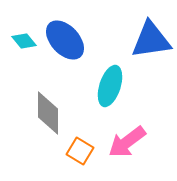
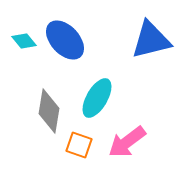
blue triangle: rotated 6 degrees counterclockwise
cyan ellipse: moved 13 px left, 12 px down; rotated 12 degrees clockwise
gray diamond: moved 1 px right, 2 px up; rotated 9 degrees clockwise
orange square: moved 1 px left, 6 px up; rotated 12 degrees counterclockwise
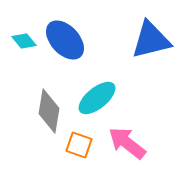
cyan ellipse: rotated 21 degrees clockwise
pink arrow: moved 1 px down; rotated 75 degrees clockwise
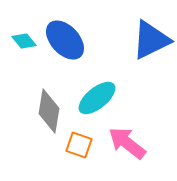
blue triangle: rotated 12 degrees counterclockwise
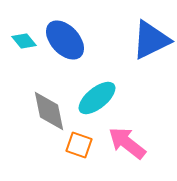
gray diamond: rotated 21 degrees counterclockwise
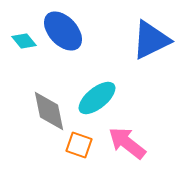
blue ellipse: moved 2 px left, 9 px up
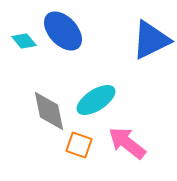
cyan ellipse: moved 1 px left, 2 px down; rotated 6 degrees clockwise
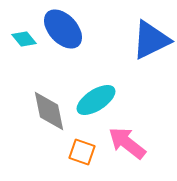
blue ellipse: moved 2 px up
cyan diamond: moved 2 px up
orange square: moved 3 px right, 7 px down
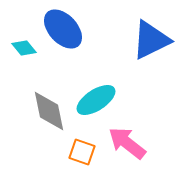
cyan diamond: moved 9 px down
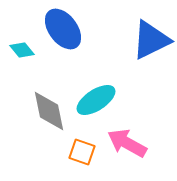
blue ellipse: rotated 6 degrees clockwise
cyan diamond: moved 2 px left, 2 px down
pink arrow: rotated 9 degrees counterclockwise
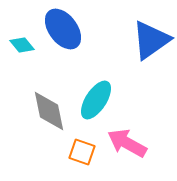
blue triangle: rotated 9 degrees counterclockwise
cyan diamond: moved 5 px up
cyan ellipse: rotated 24 degrees counterclockwise
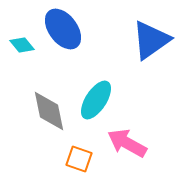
orange square: moved 3 px left, 7 px down
